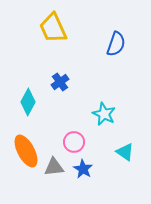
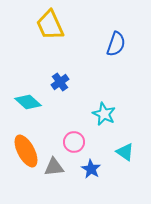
yellow trapezoid: moved 3 px left, 3 px up
cyan diamond: rotated 76 degrees counterclockwise
blue star: moved 8 px right
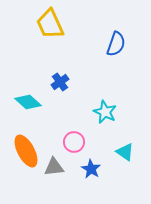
yellow trapezoid: moved 1 px up
cyan star: moved 1 px right, 2 px up
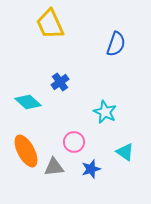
blue star: rotated 24 degrees clockwise
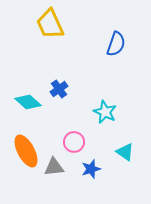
blue cross: moved 1 px left, 7 px down
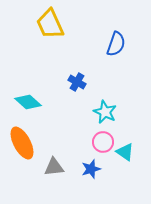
blue cross: moved 18 px right, 7 px up; rotated 24 degrees counterclockwise
pink circle: moved 29 px right
orange ellipse: moved 4 px left, 8 px up
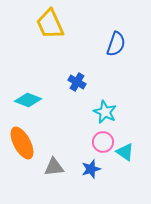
cyan diamond: moved 2 px up; rotated 20 degrees counterclockwise
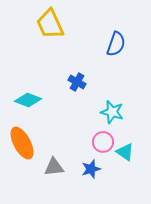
cyan star: moved 7 px right; rotated 10 degrees counterclockwise
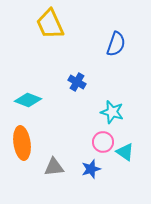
orange ellipse: rotated 20 degrees clockwise
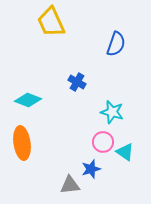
yellow trapezoid: moved 1 px right, 2 px up
gray triangle: moved 16 px right, 18 px down
